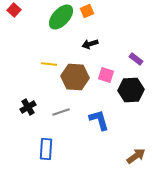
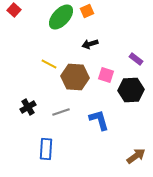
yellow line: rotated 21 degrees clockwise
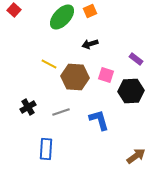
orange square: moved 3 px right
green ellipse: moved 1 px right
black hexagon: moved 1 px down
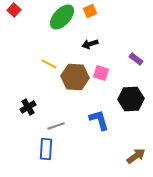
pink square: moved 5 px left, 2 px up
black hexagon: moved 8 px down
gray line: moved 5 px left, 14 px down
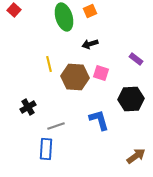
green ellipse: moved 2 px right; rotated 60 degrees counterclockwise
yellow line: rotated 49 degrees clockwise
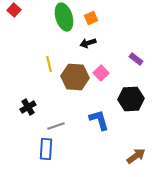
orange square: moved 1 px right, 7 px down
black arrow: moved 2 px left, 1 px up
pink square: rotated 28 degrees clockwise
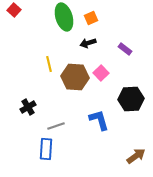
purple rectangle: moved 11 px left, 10 px up
